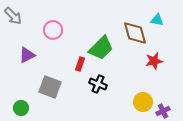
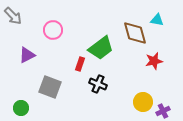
green trapezoid: rotated 8 degrees clockwise
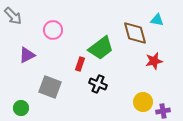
purple cross: rotated 16 degrees clockwise
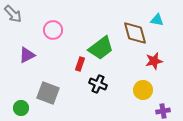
gray arrow: moved 2 px up
gray square: moved 2 px left, 6 px down
yellow circle: moved 12 px up
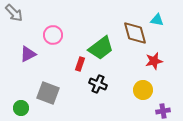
gray arrow: moved 1 px right, 1 px up
pink circle: moved 5 px down
purple triangle: moved 1 px right, 1 px up
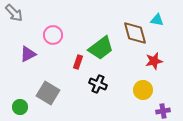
red rectangle: moved 2 px left, 2 px up
gray square: rotated 10 degrees clockwise
green circle: moved 1 px left, 1 px up
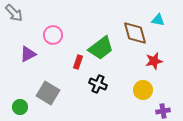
cyan triangle: moved 1 px right
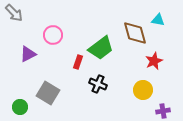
red star: rotated 12 degrees counterclockwise
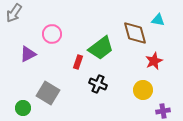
gray arrow: rotated 78 degrees clockwise
pink circle: moved 1 px left, 1 px up
green circle: moved 3 px right, 1 px down
